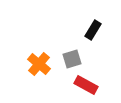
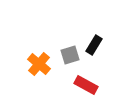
black rectangle: moved 1 px right, 15 px down
gray square: moved 2 px left, 4 px up
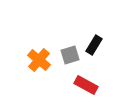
orange cross: moved 4 px up
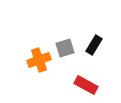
gray square: moved 5 px left, 7 px up
orange cross: rotated 30 degrees clockwise
